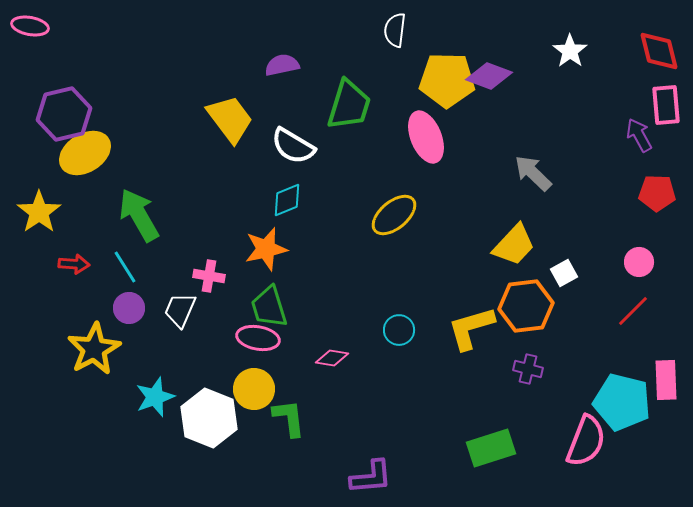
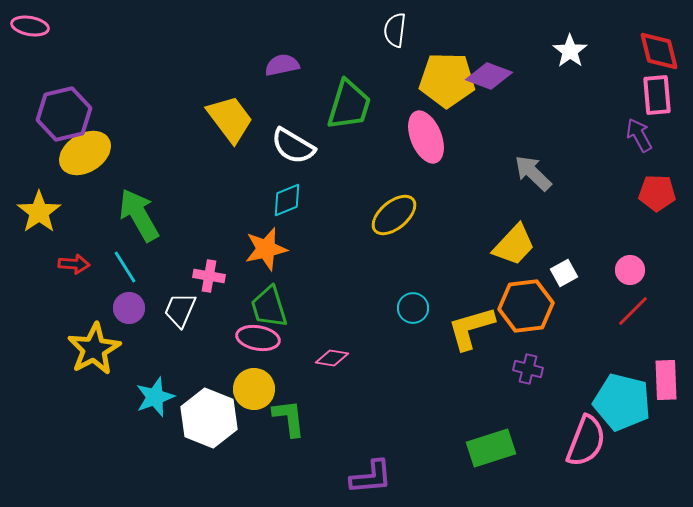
pink rectangle at (666, 105): moved 9 px left, 10 px up
pink circle at (639, 262): moved 9 px left, 8 px down
cyan circle at (399, 330): moved 14 px right, 22 px up
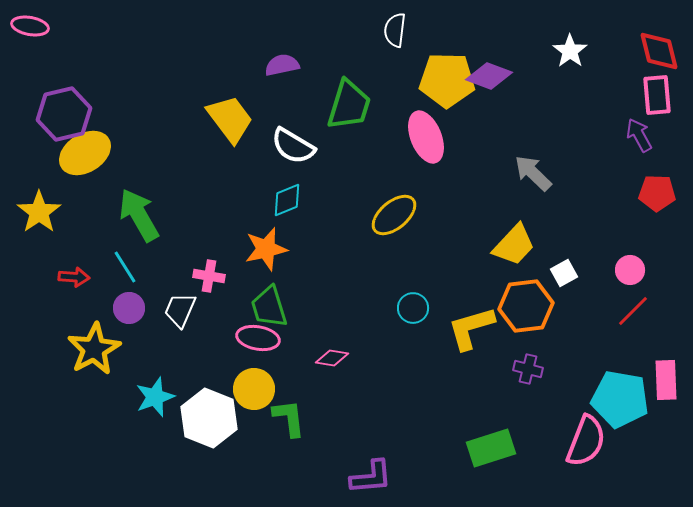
red arrow at (74, 264): moved 13 px down
cyan pentagon at (622, 402): moved 2 px left, 3 px up; rotated 4 degrees counterclockwise
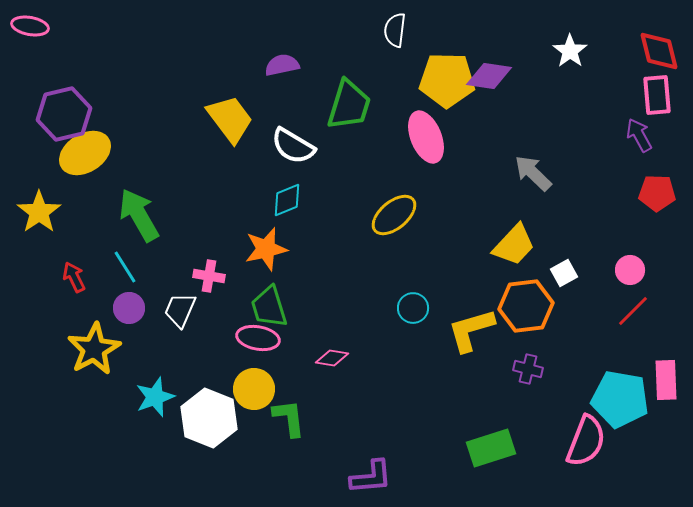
purple diamond at (489, 76): rotated 12 degrees counterclockwise
red arrow at (74, 277): rotated 120 degrees counterclockwise
yellow L-shape at (471, 328): moved 2 px down
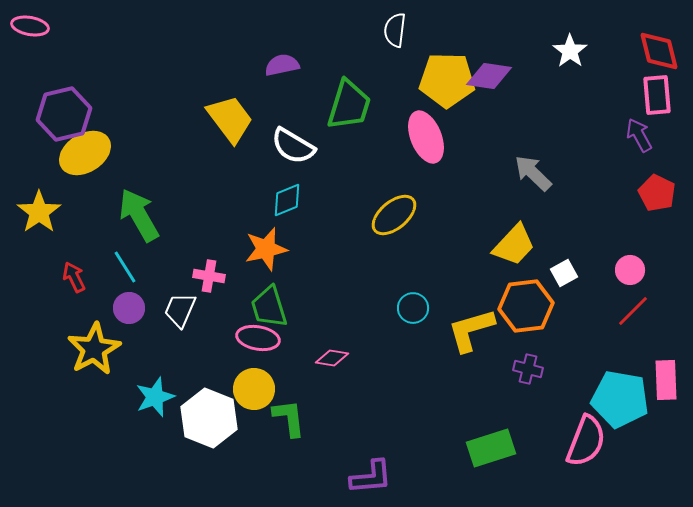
red pentagon at (657, 193): rotated 24 degrees clockwise
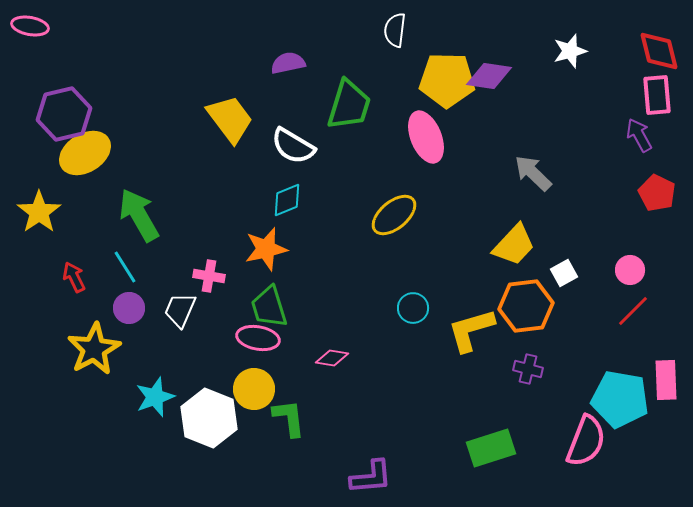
white star at (570, 51): rotated 20 degrees clockwise
purple semicircle at (282, 65): moved 6 px right, 2 px up
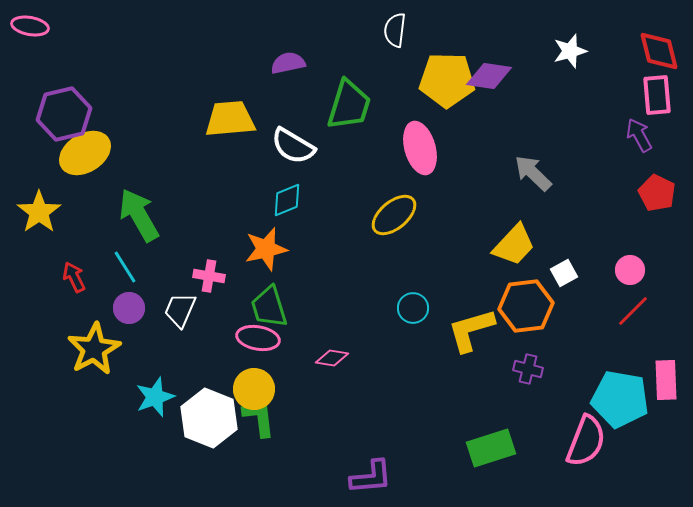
yellow trapezoid at (230, 119): rotated 58 degrees counterclockwise
pink ellipse at (426, 137): moved 6 px left, 11 px down; rotated 6 degrees clockwise
green L-shape at (289, 418): moved 30 px left
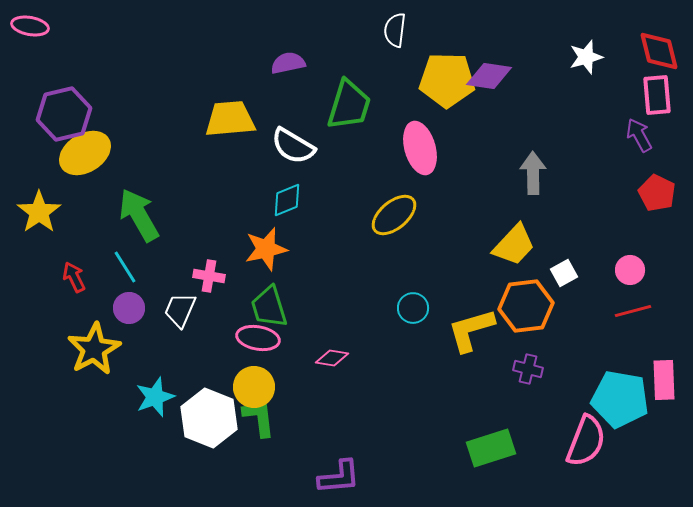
white star at (570, 51): moved 16 px right, 6 px down
gray arrow at (533, 173): rotated 45 degrees clockwise
red line at (633, 311): rotated 30 degrees clockwise
pink rectangle at (666, 380): moved 2 px left
yellow circle at (254, 389): moved 2 px up
purple L-shape at (371, 477): moved 32 px left
